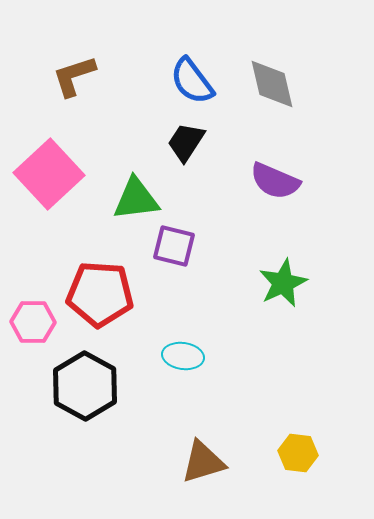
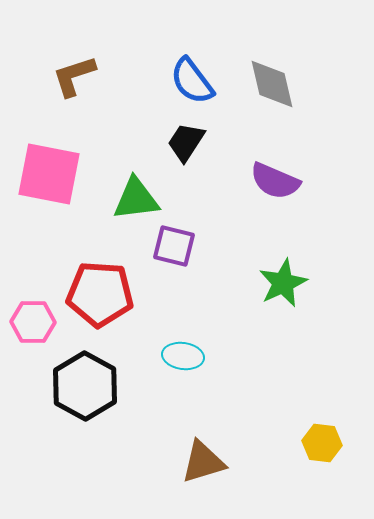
pink square: rotated 36 degrees counterclockwise
yellow hexagon: moved 24 px right, 10 px up
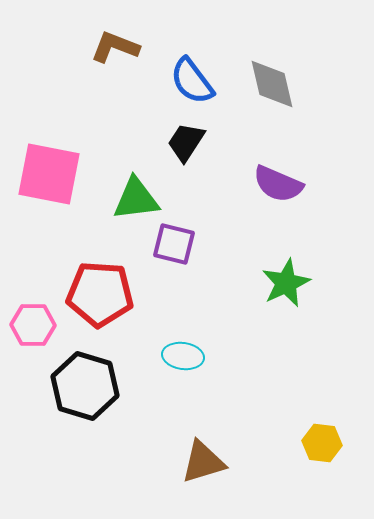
brown L-shape: moved 41 px right, 29 px up; rotated 39 degrees clockwise
purple semicircle: moved 3 px right, 3 px down
purple square: moved 2 px up
green star: moved 3 px right
pink hexagon: moved 3 px down
black hexagon: rotated 12 degrees counterclockwise
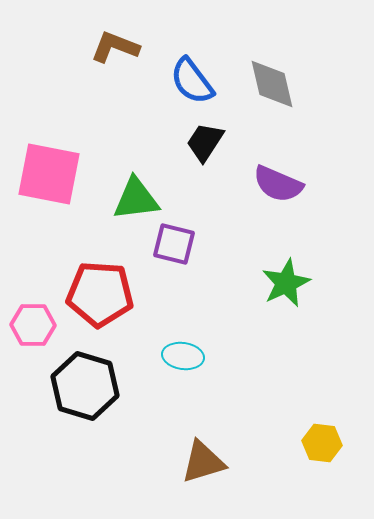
black trapezoid: moved 19 px right
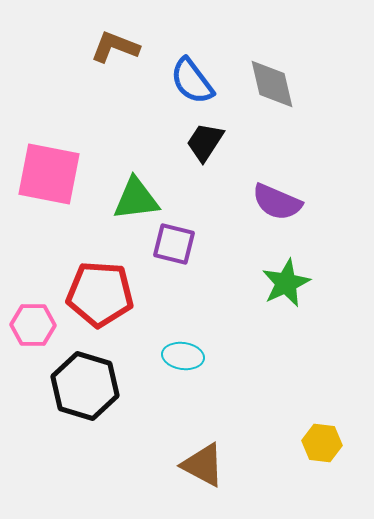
purple semicircle: moved 1 px left, 18 px down
brown triangle: moved 3 px down; rotated 45 degrees clockwise
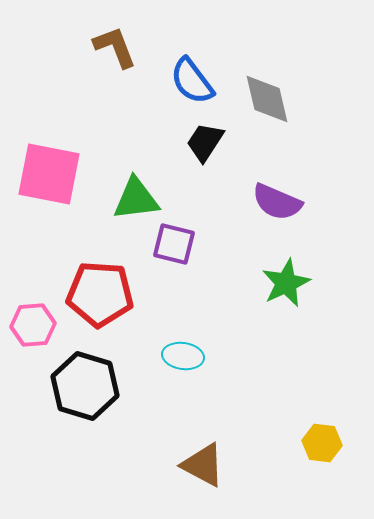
brown L-shape: rotated 48 degrees clockwise
gray diamond: moved 5 px left, 15 px down
pink hexagon: rotated 6 degrees counterclockwise
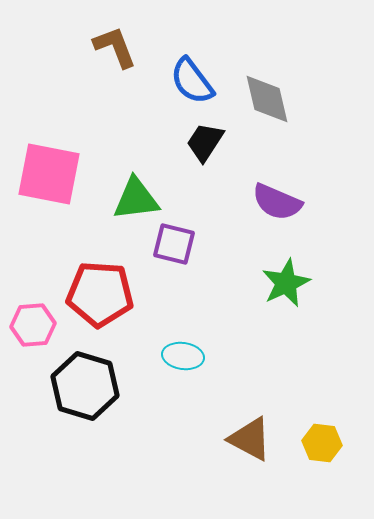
brown triangle: moved 47 px right, 26 px up
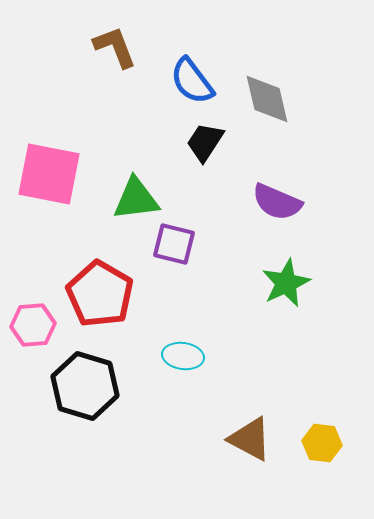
red pentagon: rotated 26 degrees clockwise
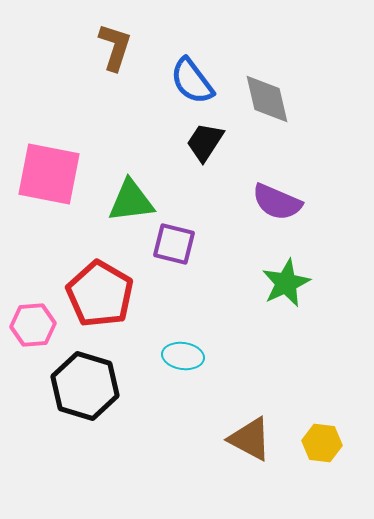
brown L-shape: rotated 39 degrees clockwise
green triangle: moved 5 px left, 2 px down
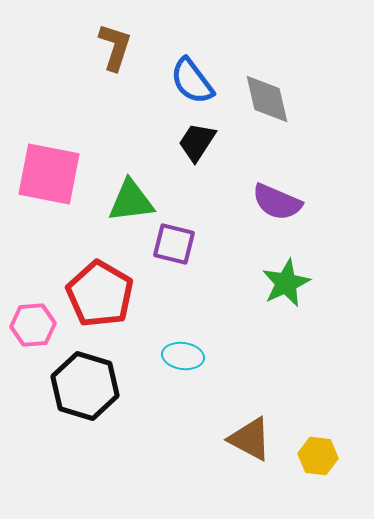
black trapezoid: moved 8 px left
yellow hexagon: moved 4 px left, 13 px down
